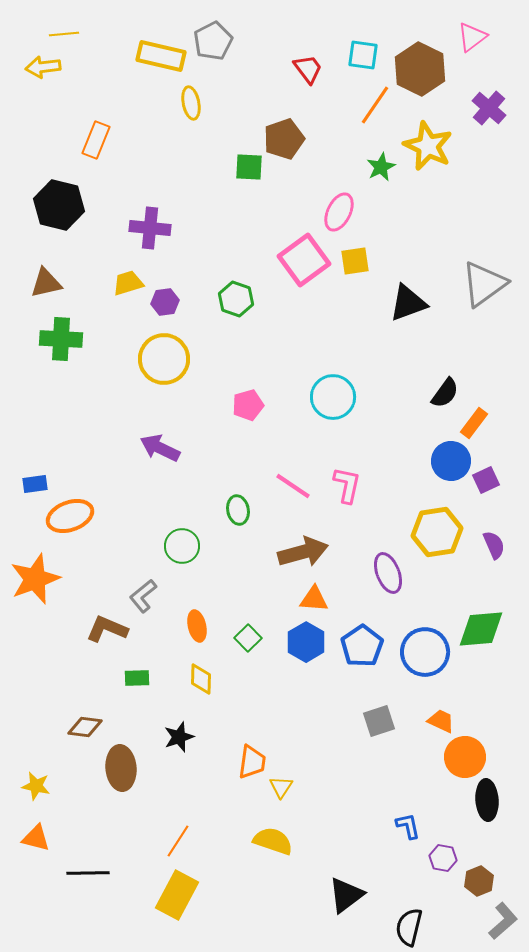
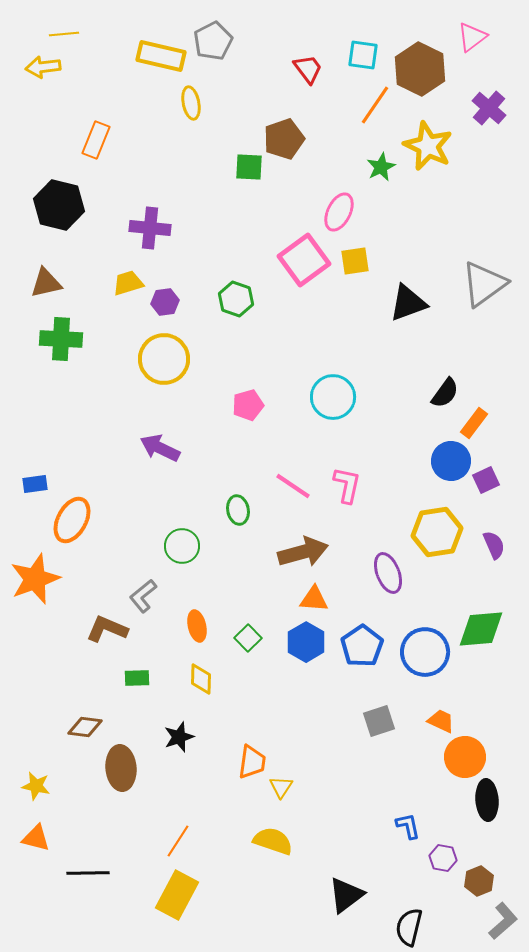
orange ellipse at (70, 516): moved 2 px right, 4 px down; rotated 42 degrees counterclockwise
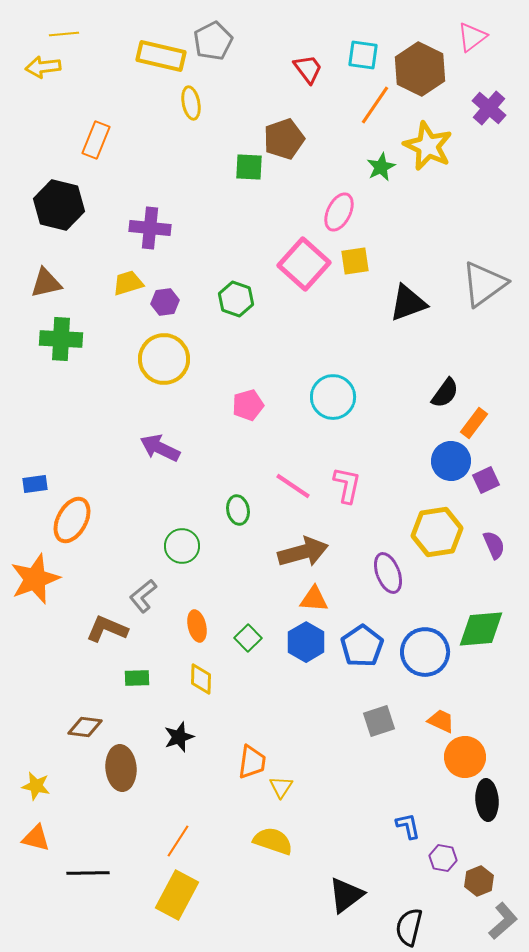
pink square at (304, 260): moved 4 px down; rotated 12 degrees counterclockwise
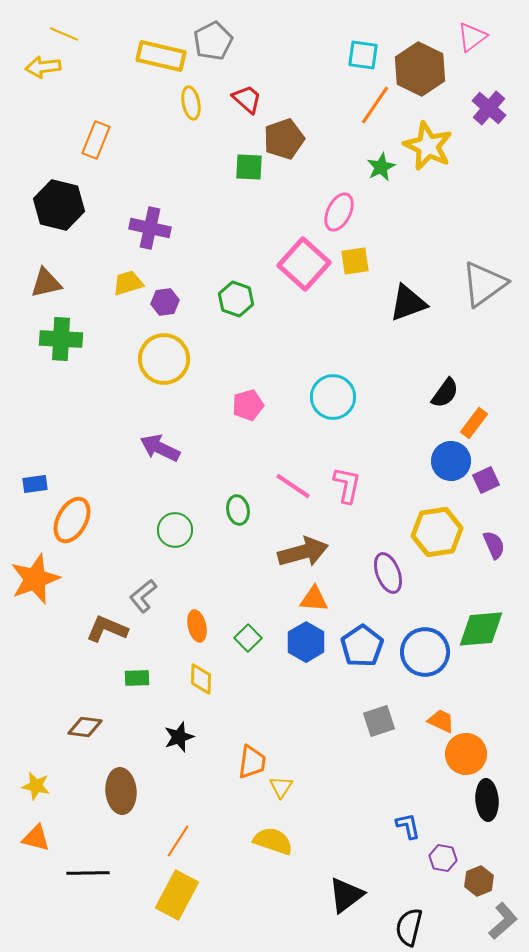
yellow line at (64, 34): rotated 28 degrees clockwise
red trapezoid at (308, 69): moved 61 px left, 30 px down; rotated 12 degrees counterclockwise
purple cross at (150, 228): rotated 6 degrees clockwise
green circle at (182, 546): moved 7 px left, 16 px up
orange circle at (465, 757): moved 1 px right, 3 px up
brown ellipse at (121, 768): moved 23 px down
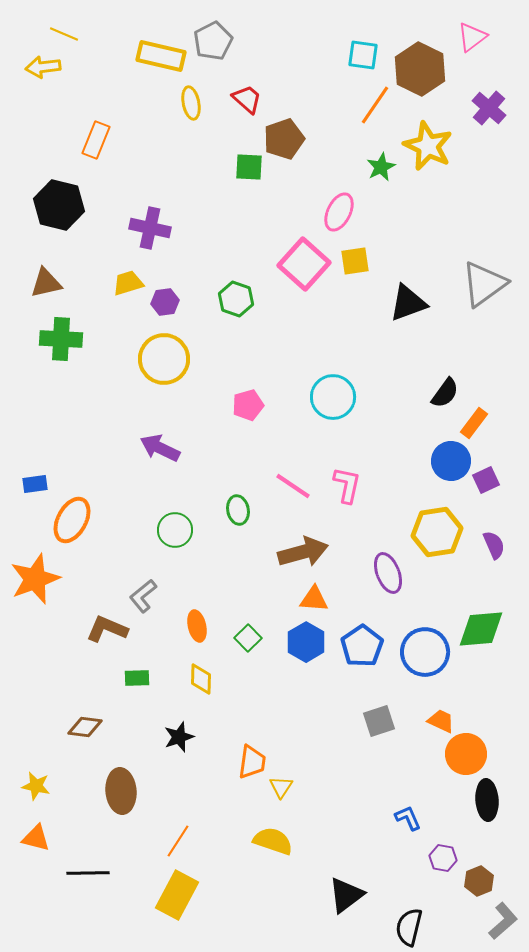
blue L-shape at (408, 826): moved 8 px up; rotated 12 degrees counterclockwise
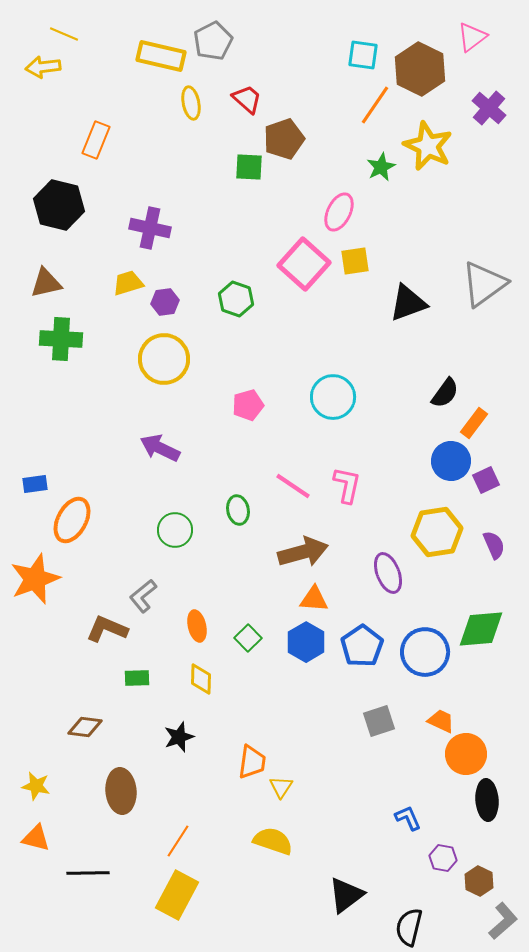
brown hexagon at (479, 881): rotated 12 degrees counterclockwise
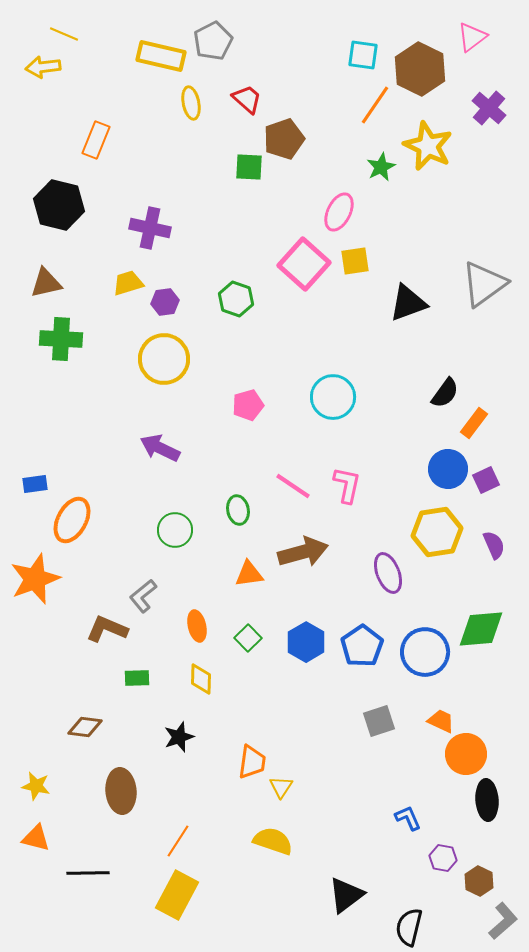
blue circle at (451, 461): moved 3 px left, 8 px down
orange triangle at (314, 599): moved 65 px left, 25 px up; rotated 12 degrees counterclockwise
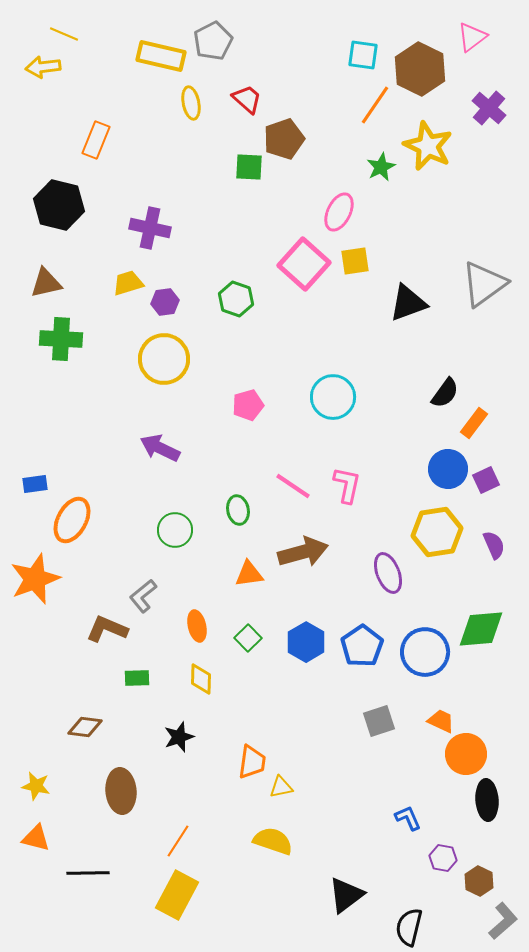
yellow triangle at (281, 787): rotated 45 degrees clockwise
